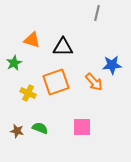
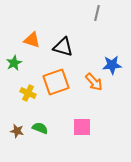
black triangle: rotated 15 degrees clockwise
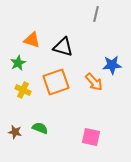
gray line: moved 1 px left, 1 px down
green star: moved 4 px right
yellow cross: moved 5 px left, 3 px up
pink square: moved 9 px right, 10 px down; rotated 12 degrees clockwise
brown star: moved 2 px left, 1 px down
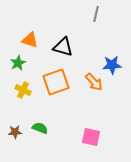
orange triangle: moved 2 px left
brown star: rotated 16 degrees counterclockwise
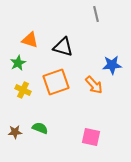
gray line: rotated 28 degrees counterclockwise
orange arrow: moved 3 px down
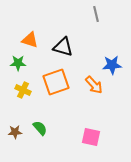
green star: rotated 28 degrees clockwise
green semicircle: rotated 28 degrees clockwise
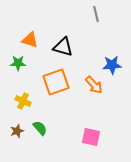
yellow cross: moved 11 px down
brown star: moved 2 px right, 1 px up; rotated 16 degrees counterclockwise
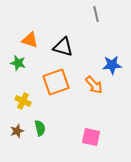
green star: rotated 14 degrees clockwise
green semicircle: rotated 28 degrees clockwise
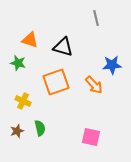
gray line: moved 4 px down
